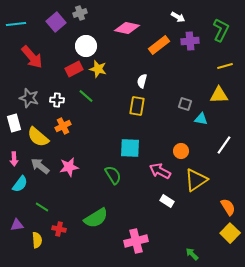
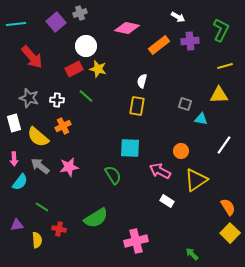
cyan semicircle at (20, 184): moved 2 px up
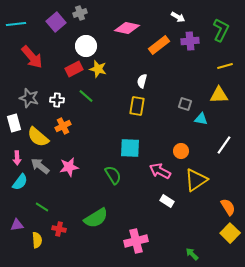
pink arrow at (14, 159): moved 3 px right, 1 px up
